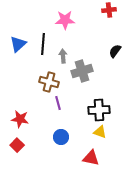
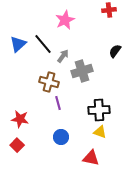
pink star: rotated 24 degrees counterclockwise
black line: rotated 45 degrees counterclockwise
gray arrow: rotated 40 degrees clockwise
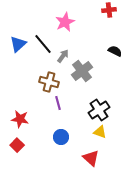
pink star: moved 2 px down
black semicircle: rotated 80 degrees clockwise
gray cross: rotated 20 degrees counterclockwise
black cross: rotated 30 degrees counterclockwise
red triangle: rotated 30 degrees clockwise
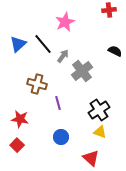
brown cross: moved 12 px left, 2 px down
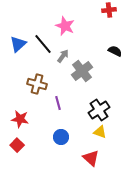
pink star: moved 4 px down; rotated 24 degrees counterclockwise
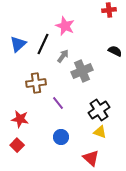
black line: rotated 65 degrees clockwise
gray cross: rotated 15 degrees clockwise
brown cross: moved 1 px left, 1 px up; rotated 24 degrees counterclockwise
purple line: rotated 24 degrees counterclockwise
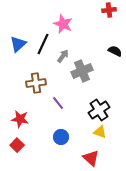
pink star: moved 2 px left, 2 px up
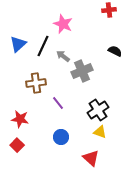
black line: moved 2 px down
gray arrow: rotated 88 degrees counterclockwise
black cross: moved 1 px left
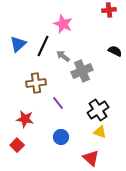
red star: moved 5 px right
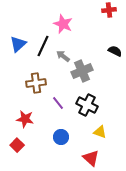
black cross: moved 11 px left, 5 px up; rotated 30 degrees counterclockwise
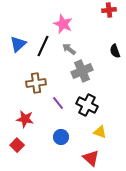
black semicircle: rotated 136 degrees counterclockwise
gray arrow: moved 6 px right, 7 px up
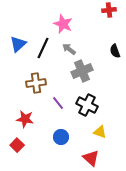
black line: moved 2 px down
